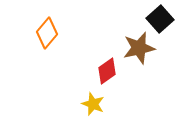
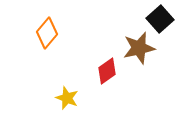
yellow star: moved 26 px left, 6 px up
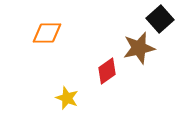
orange diamond: rotated 48 degrees clockwise
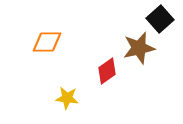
orange diamond: moved 9 px down
yellow star: rotated 15 degrees counterclockwise
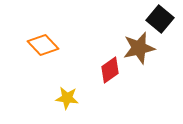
black square: rotated 8 degrees counterclockwise
orange diamond: moved 4 px left, 3 px down; rotated 48 degrees clockwise
red diamond: moved 3 px right, 1 px up
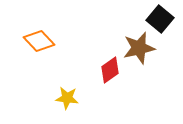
orange diamond: moved 4 px left, 4 px up
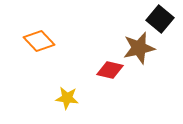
red diamond: rotated 48 degrees clockwise
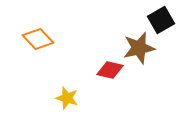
black square: moved 1 px right, 1 px down; rotated 20 degrees clockwise
orange diamond: moved 1 px left, 2 px up
yellow star: rotated 10 degrees clockwise
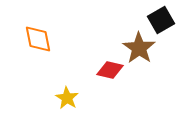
orange diamond: rotated 32 degrees clockwise
brown star: rotated 24 degrees counterclockwise
yellow star: rotated 15 degrees clockwise
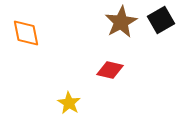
orange diamond: moved 12 px left, 6 px up
brown star: moved 18 px left, 26 px up; rotated 8 degrees clockwise
yellow star: moved 2 px right, 5 px down
